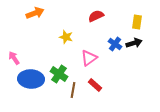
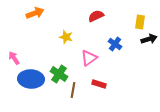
yellow rectangle: moved 3 px right
black arrow: moved 15 px right, 4 px up
red rectangle: moved 4 px right, 1 px up; rotated 24 degrees counterclockwise
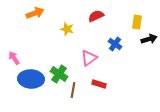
yellow rectangle: moved 3 px left
yellow star: moved 1 px right, 8 px up
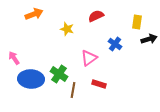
orange arrow: moved 1 px left, 1 px down
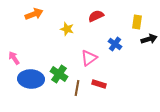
brown line: moved 4 px right, 2 px up
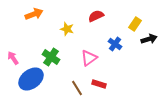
yellow rectangle: moved 2 px left, 2 px down; rotated 24 degrees clockwise
pink arrow: moved 1 px left
green cross: moved 8 px left, 17 px up
blue ellipse: rotated 40 degrees counterclockwise
brown line: rotated 42 degrees counterclockwise
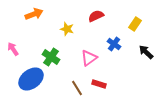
black arrow: moved 3 px left, 13 px down; rotated 119 degrees counterclockwise
blue cross: moved 1 px left
pink arrow: moved 9 px up
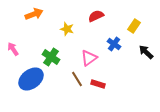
yellow rectangle: moved 1 px left, 2 px down
red rectangle: moved 1 px left
brown line: moved 9 px up
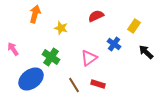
orange arrow: moved 1 px right; rotated 54 degrees counterclockwise
yellow star: moved 6 px left, 1 px up
brown line: moved 3 px left, 6 px down
